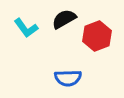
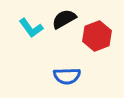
cyan L-shape: moved 5 px right
blue semicircle: moved 1 px left, 2 px up
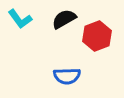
cyan L-shape: moved 11 px left, 9 px up
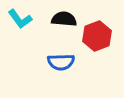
black semicircle: rotated 35 degrees clockwise
blue semicircle: moved 6 px left, 14 px up
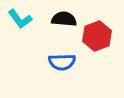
blue semicircle: moved 1 px right
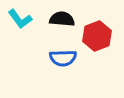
black semicircle: moved 2 px left
blue semicircle: moved 1 px right, 4 px up
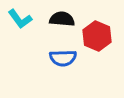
red hexagon: rotated 16 degrees counterclockwise
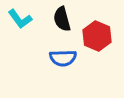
black semicircle: rotated 110 degrees counterclockwise
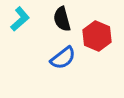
cyan L-shape: rotated 95 degrees counterclockwise
blue semicircle: rotated 36 degrees counterclockwise
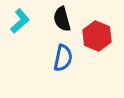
cyan L-shape: moved 2 px down
blue semicircle: rotated 40 degrees counterclockwise
